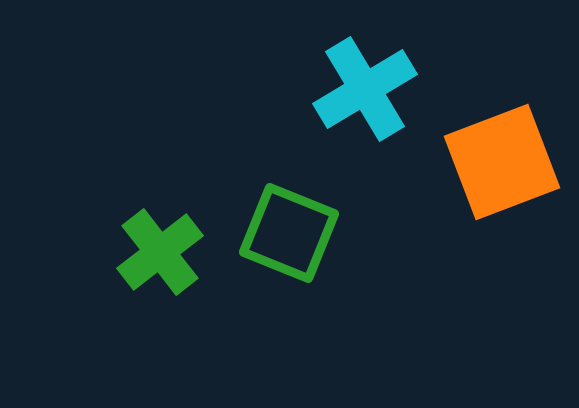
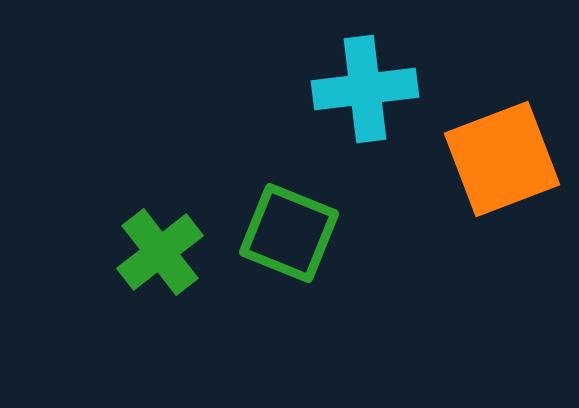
cyan cross: rotated 24 degrees clockwise
orange square: moved 3 px up
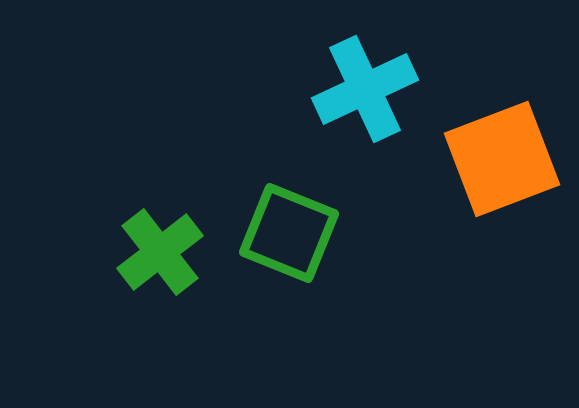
cyan cross: rotated 18 degrees counterclockwise
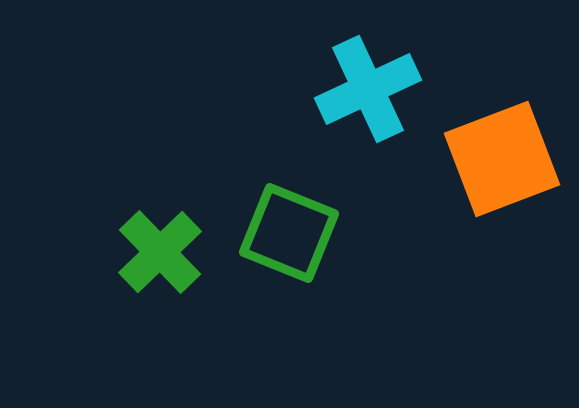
cyan cross: moved 3 px right
green cross: rotated 6 degrees counterclockwise
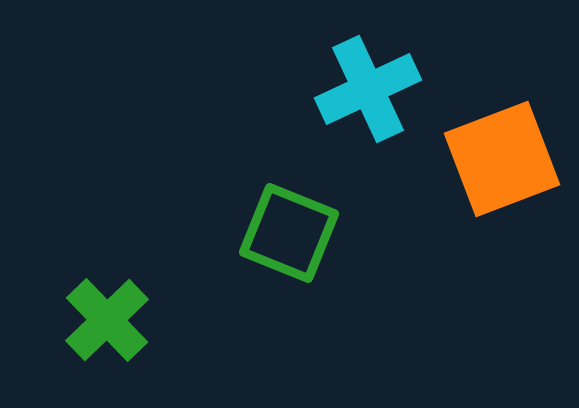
green cross: moved 53 px left, 68 px down
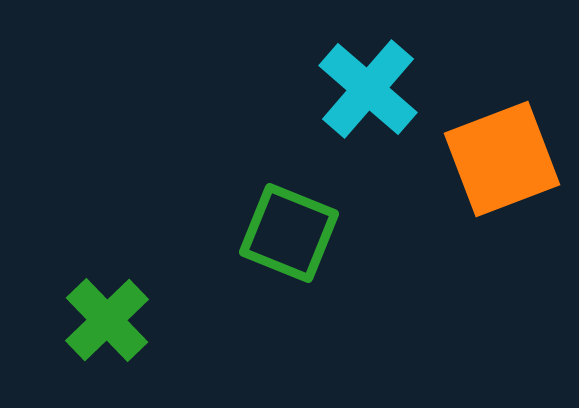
cyan cross: rotated 24 degrees counterclockwise
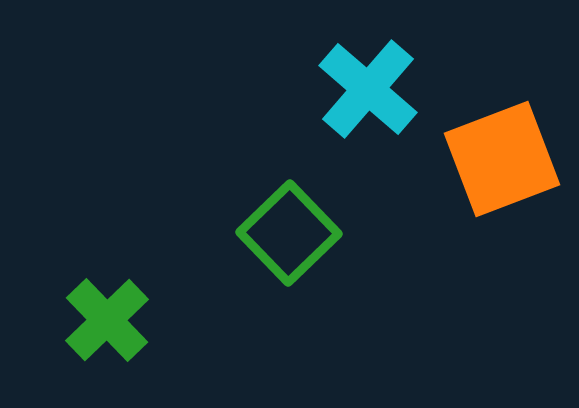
green square: rotated 24 degrees clockwise
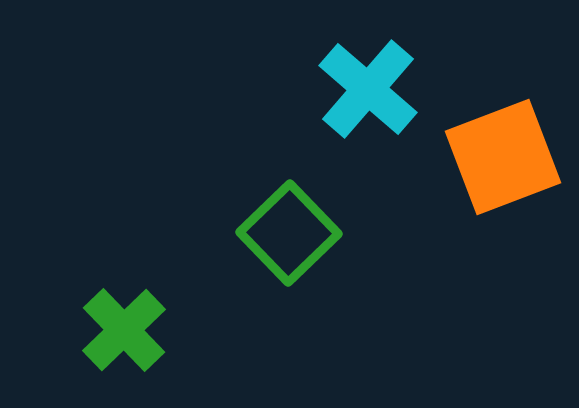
orange square: moved 1 px right, 2 px up
green cross: moved 17 px right, 10 px down
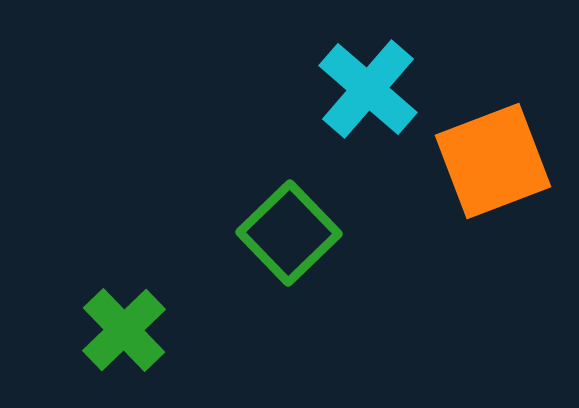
orange square: moved 10 px left, 4 px down
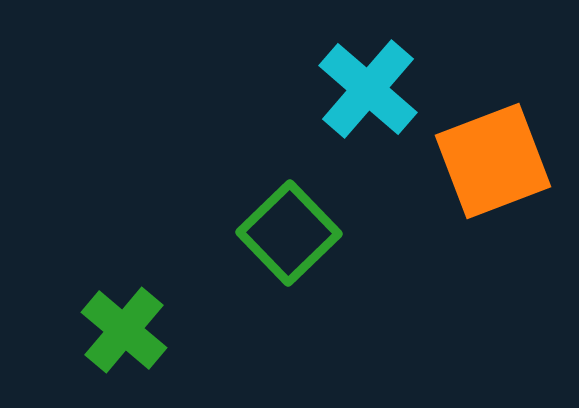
green cross: rotated 6 degrees counterclockwise
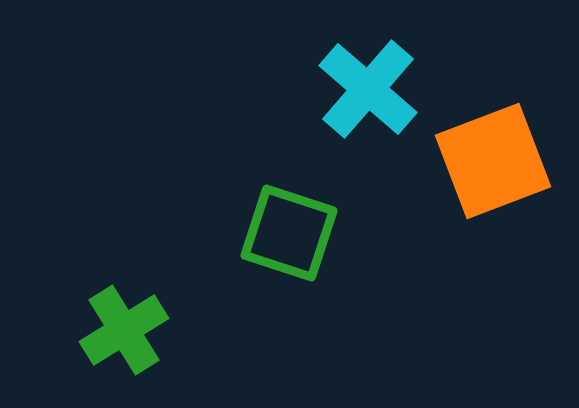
green square: rotated 28 degrees counterclockwise
green cross: rotated 18 degrees clockwise
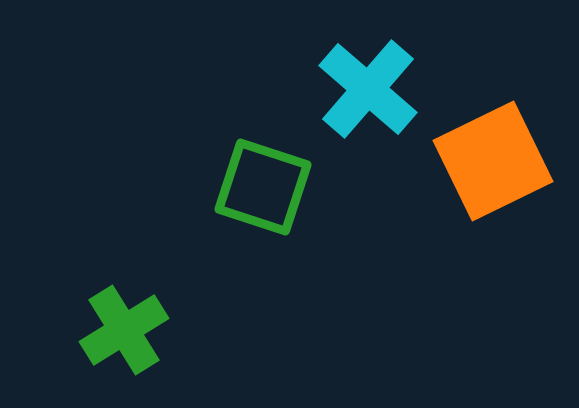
orange square: rotated 5 degrees counterclockwise
green square: moved 26 px left, 46 px up
